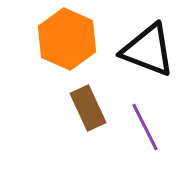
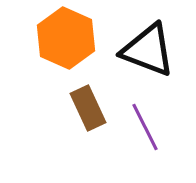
orange hexagon: moved 1 px left, 1 px up
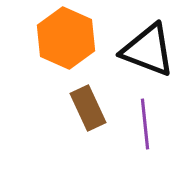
purple line: moved 3 px up; rotated 21 degrees clockwise
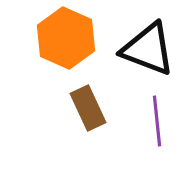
black triangle: moved 1 px up
purple line: moved 12 px right, 3 px up
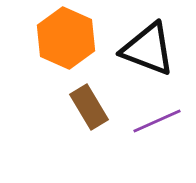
brown rectangle: moved 1 px right, 1 px up; rotated 6 degrees counterclockwise
purple line: rotated 72 degrees clockwise
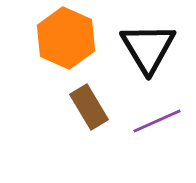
black triangle: moved 1 px up; rotated 38 degrees clockwise
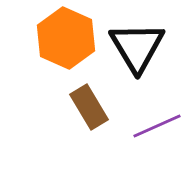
black triangle: moved 11 px left, 1 px up
purple line: moved 5 px down
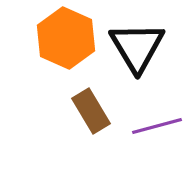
brown rectangle: moved 2 px right, 4 px down
purple line: rotated 9 degrees clockwise
